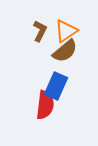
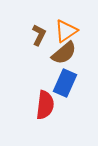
brown L-shape: moved 1 px left, 4 px down
brown semicircle: moved 1 px left, 2 px down
blue rectangle: moved 9 px right, 3 px up
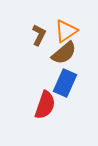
red semicircle: rotated 12 degrees clockwise
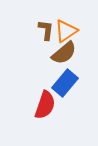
brown L-shape: moved 7 px right, 5 px up; rotated 20 degrees counterclockwise
blue rectangle: rotated 16 degrees clockwise
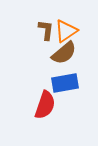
blue rectangle: rotated 40 degrees clockwise
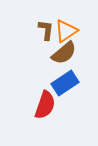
blue rectangle: rotated 24 degrees counterclockwise
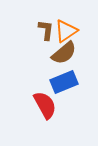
blue rectangle: moved 1 px left, 1 px up; rotated 12 degrees clockwise
red semicircle: rotated 48 degrees counterclockwise
